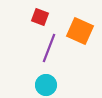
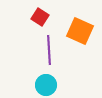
red square: rotated 12 degrees clockwise
purple line: moved 2 px down; rotated 24 degrees counterclockwise
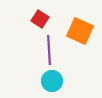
red square: moved 2 px down
cyan circle: moved 6 px right, 4 px up
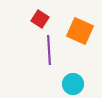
cyan circle: moved 21 px right, 3 px down
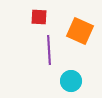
red square: moved 1 px left, 2 px up; rotated 30 degrees counterclockwise
cyan circle: moved 2 px left, 3 px up
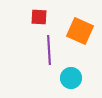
cyan circle: moved 3 px up
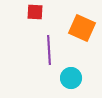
red square: moved 4 px left, 5 px up
orange square: moved 2 px right, 3 px up
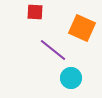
purple line: moved 4 px right; rotated 48 degrees counterclockwise
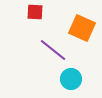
cyan circle: moved 1 px down
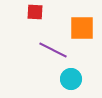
orange square: rotated 24 degrees counterclockwise
purple line: rotated 12 degrees counterclockwise
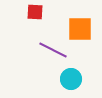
orange square: moved 2 px left, 1 px down
